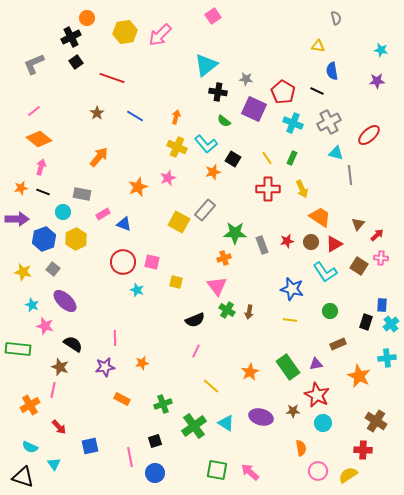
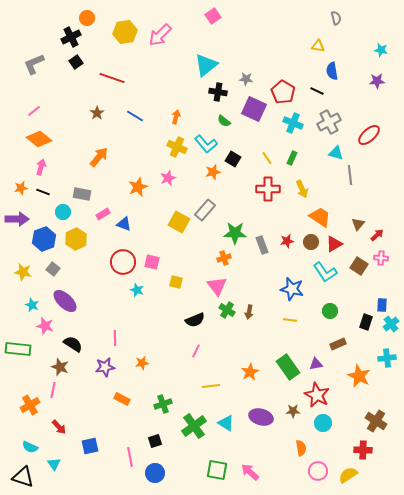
yellow line at (211, 386): rotated 48 degrees counterclockwise
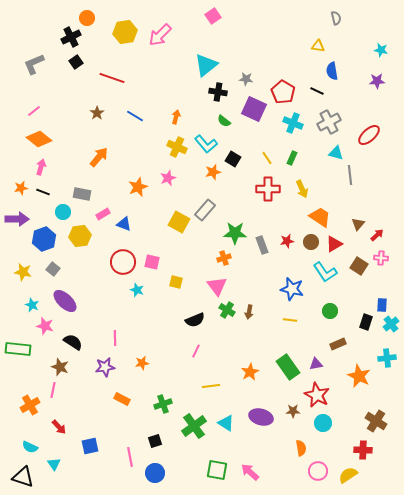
yellow hexagon at (76, 239): moved 4 px right, 3 px up; rotated 20 degrees clockwise
black semicircle at (73, 344): moved 2 px up
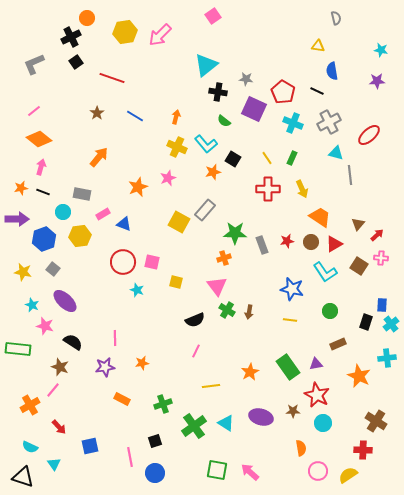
pink line at (53, 390): rotated 28 degrees clockwise
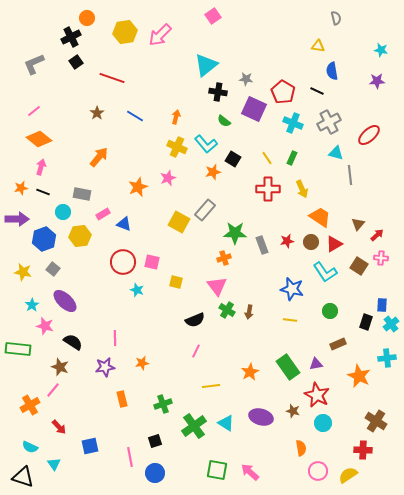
cyan star at (32, 305): rotated 16 degrees clockwise
orange rectangle at (122, 399): rotated 49 degrees clockwise
brown star at (293, 411): rotated 16 degrees clockwise
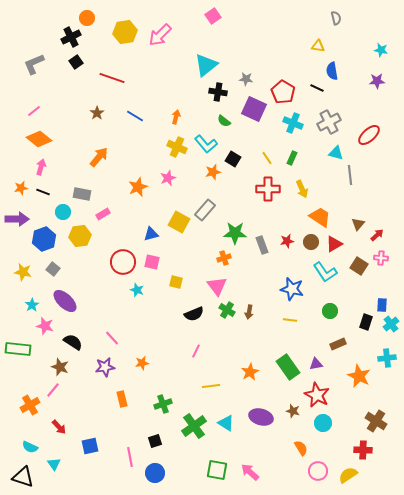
black line at (317, 91): moved 3 px up
blue triangle at (124, 224): moved 27 px right, 10 px down; rotated 35 degrees counterclockwise
black semicircle at (195, 320): moved 1 px left, 6 px up
pink line at (115, 338): moved 3 px left; rotated 42 degrees counterclockwise
orange semicircle at (301, 448): rotated 21 degrees counterclockwise
